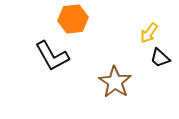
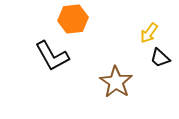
brown star: moved 1 px right
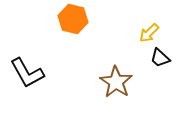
orange hexagon: rotated 20 degrees clockwise
yellow arrow: rotated 10 degrees clockwise
black L-shape: moved 25 px left, 17 px down
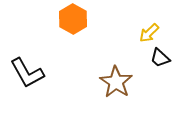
orange hexagon: rotated 16 degrees clockwise
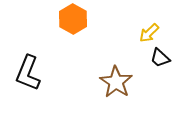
black L-shape: moved 1 px right; rotated 51 degrees clockwise
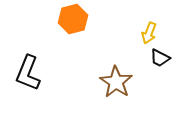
orange hexagon: rotated 16 degrees clockwise
yellow arrow: rotated 25 degrees counterclockwise
black trapezoid: rotated 15 degrees counterclockwise
